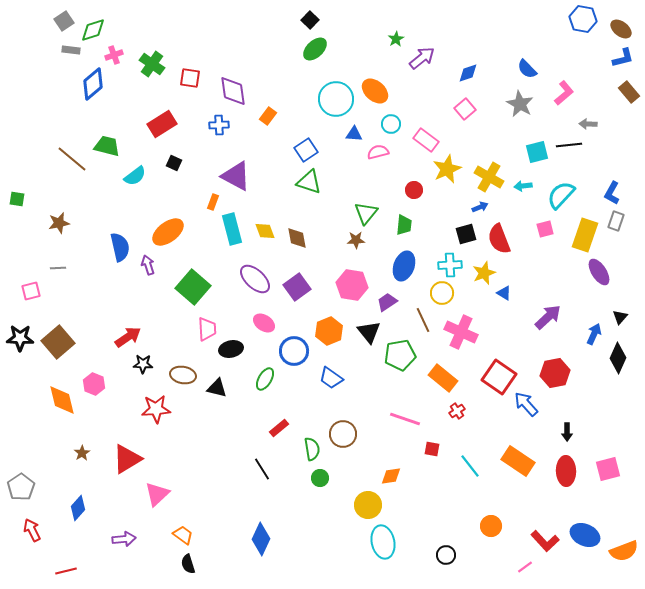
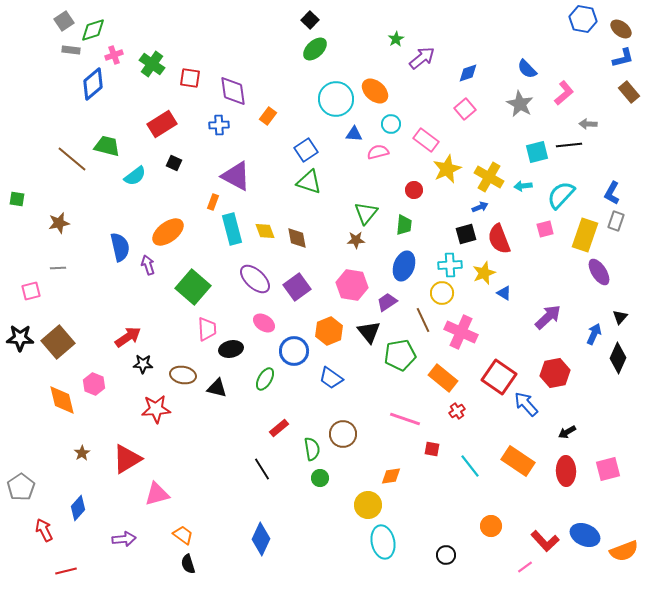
black arrow at (567, 432): rotated 60 degrees clockwise
pink triangle at (157, 494): rotated 28 degrees clockwise
red arrow at (32, 530): moved 12 px right
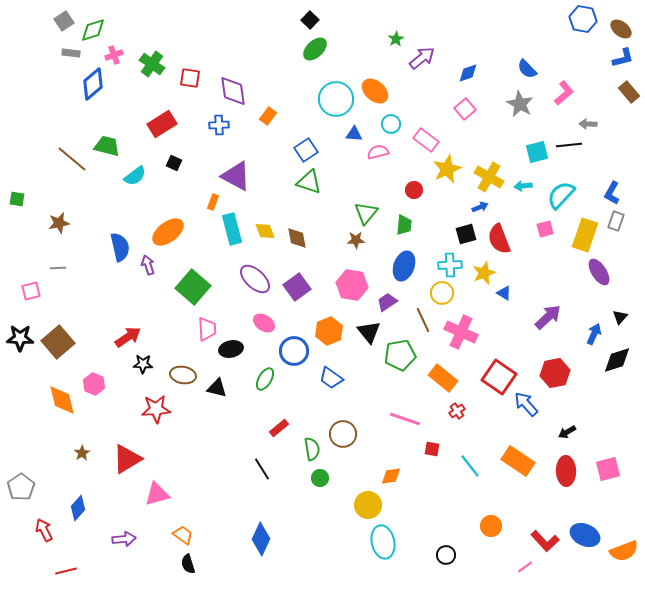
gray rectangle at (71, 50): moved 3 px down
black diamond at (618, 358): moved 1 px left, 2 px down; rotated 48 degrees clockwise
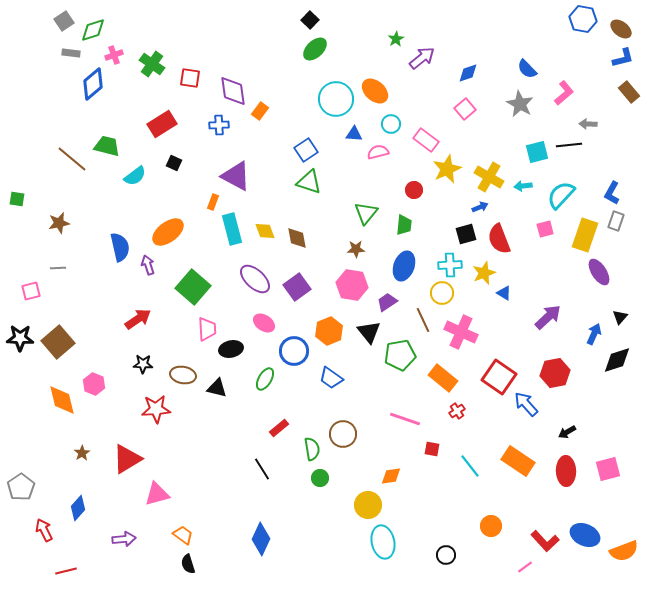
orange rectangle at (268, 116): moved 8 px left, 5 px up
brown star at (356, 240): moved 9 px down
red arrow at (128, 337): moved 10 px right, 18 px up
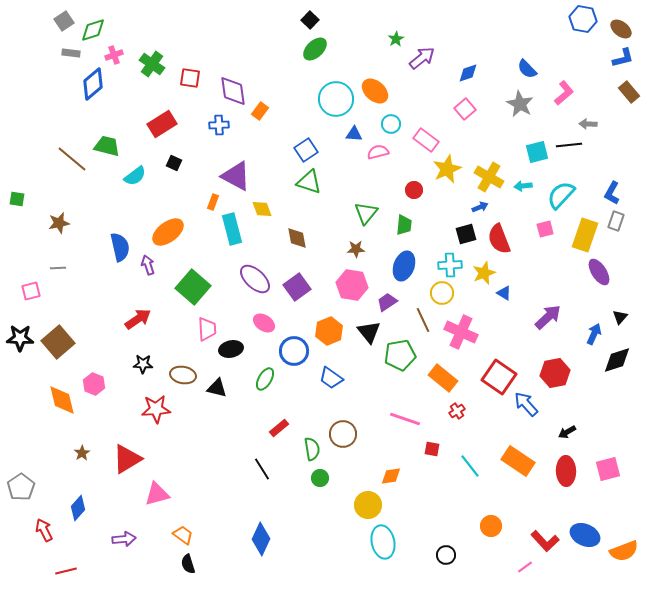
yellow diamond at (265, 231): moved 3 px left, 22 px up
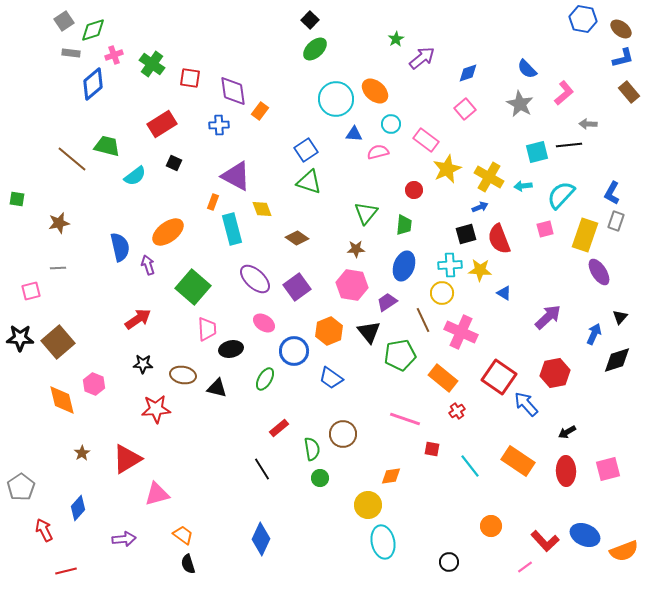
brown diamond at (297, 238): rotated 45 degrees counterclockwise
yellow star at (484, 273): moved 4 px left, 3 px up; rotated 25 degrees clockwise
black circle at (446, 555): moved 3 px right, 7 px down
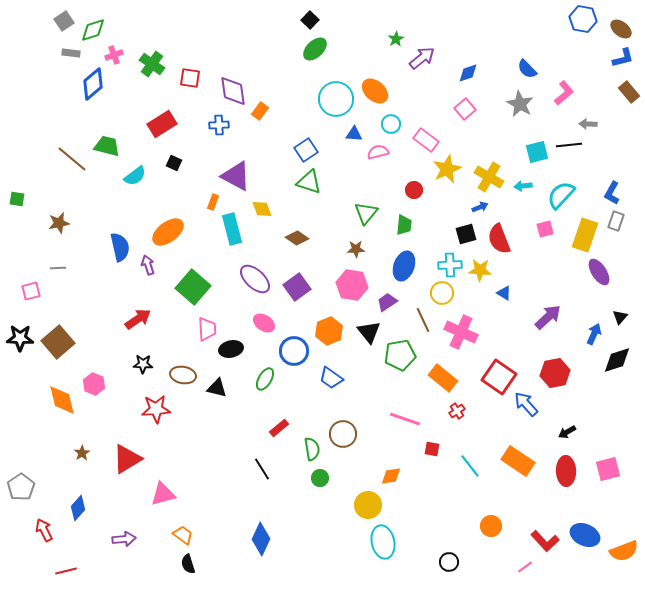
pink triangle at (157, 494): moved 6 px right
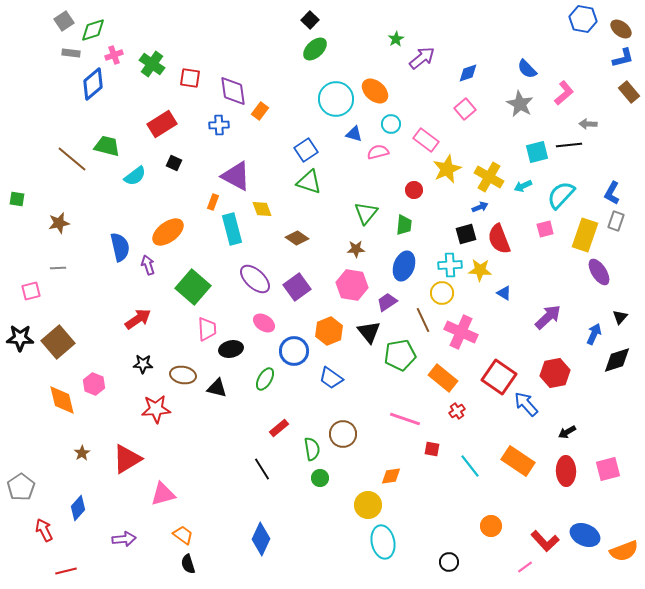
blue triangle at (354, 134): rotated 12 degrees clockwise
cyan arrow at (523, 186): rotated 18 degrees counterclockwise
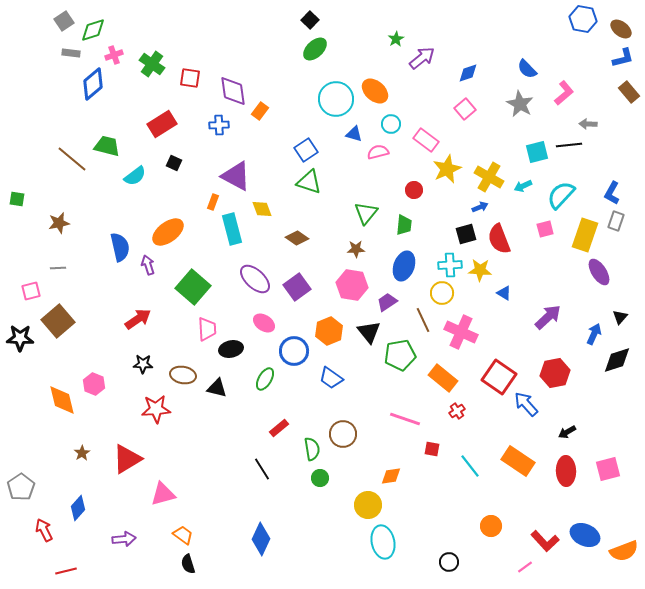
brown square at (58, 342): moved 21 px up
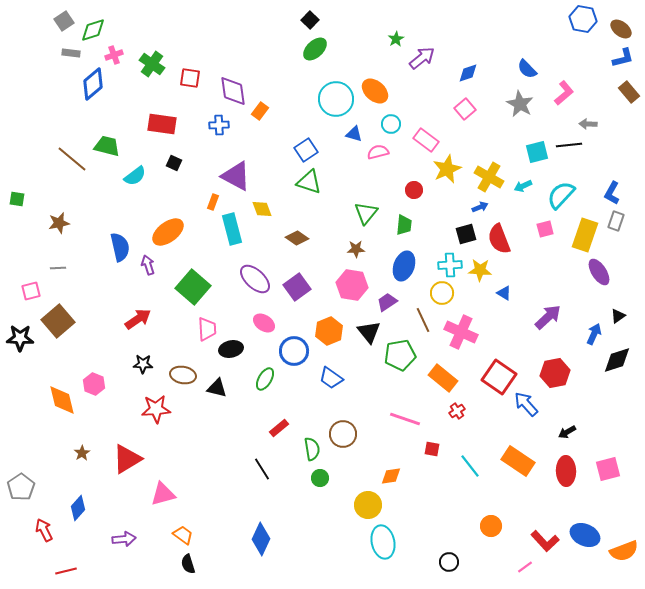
red rectangle at (162, 124): rotated 40 degrees clockwise
black triangle at (620, 317): moved 2 px left, 1 px up; rotated 14 degrees clockwise
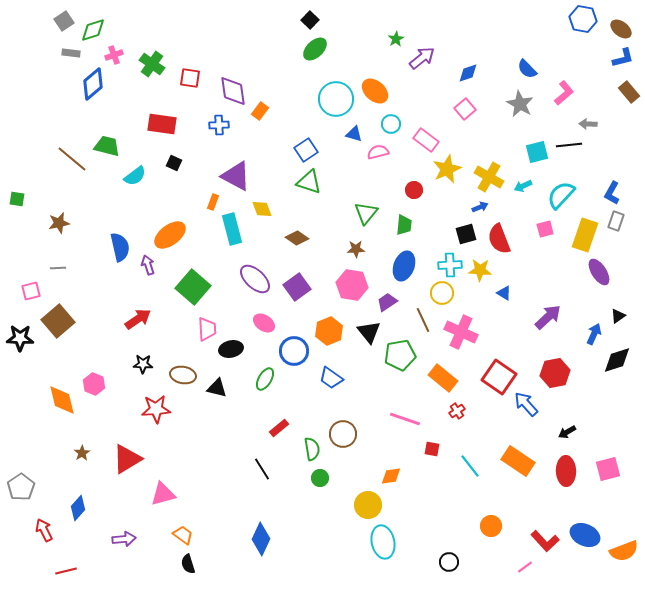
orange ellipse at (168, 232): moved 2 px right, 3 px down
